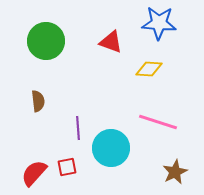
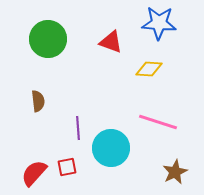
green circle: moved 2 px right, 2 px up
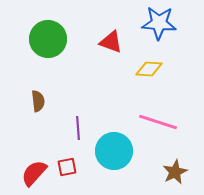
cyan circle: moved 3 px right, 3 px down
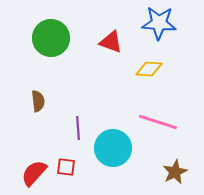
green circle: moved 3 px right, 1 px up
cyan circle: moved 1 px left, 3 px up
red square: moved 1 px left; rotated 18 degrees clockwise
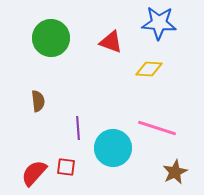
pink line: moved 1 px left, 6 px down
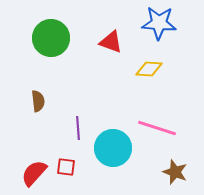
brown star: rotated 25 degrees counterclockwise
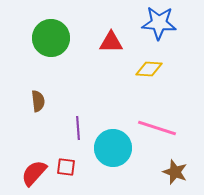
red triangle: rotated 20 degrees counterclockwise
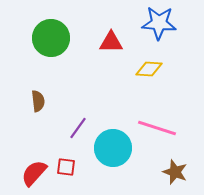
purple line: rotated 40 degrees clockwise
